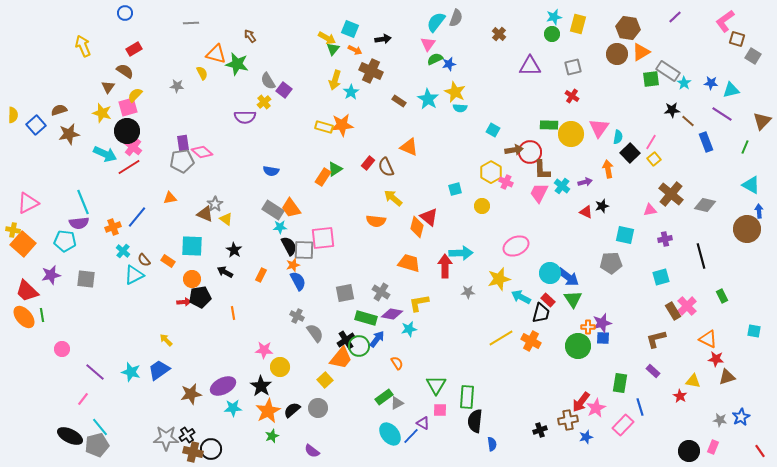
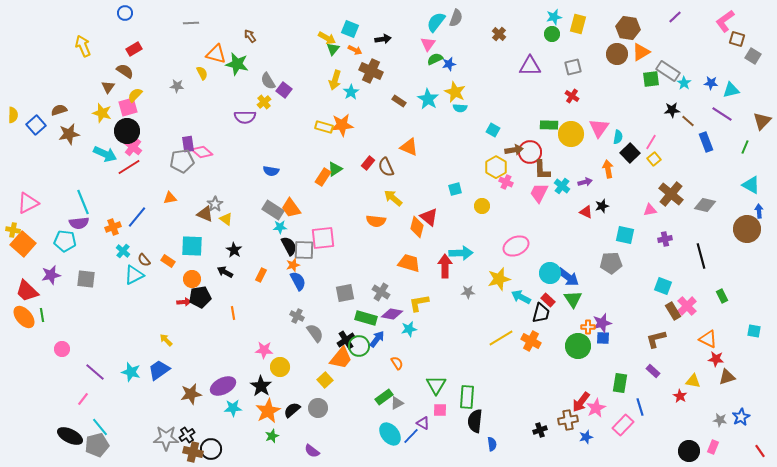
purple rectangle at (183, 143): moved 5 px right, 1 px down
yellow hexagon at (491, 172): moved 5 px right, 5 px up
cyan square at (661, 277): moved 2 px right, 9 px down; rotated 36 degrees clockwise
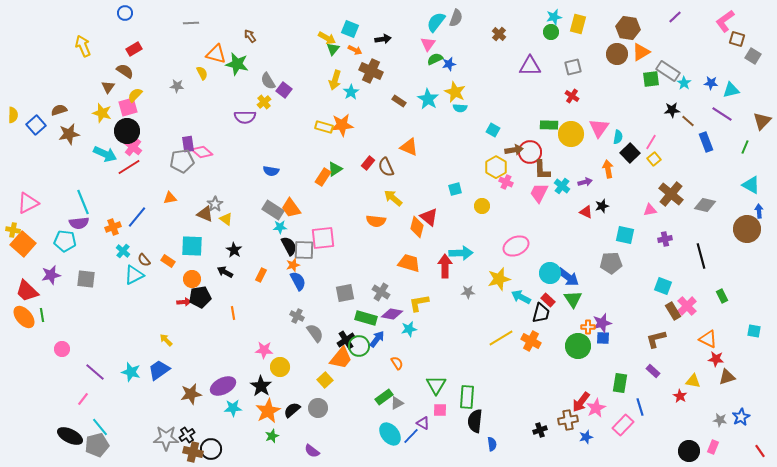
green circle at (552, 34): moved 1 px left, 2 px up
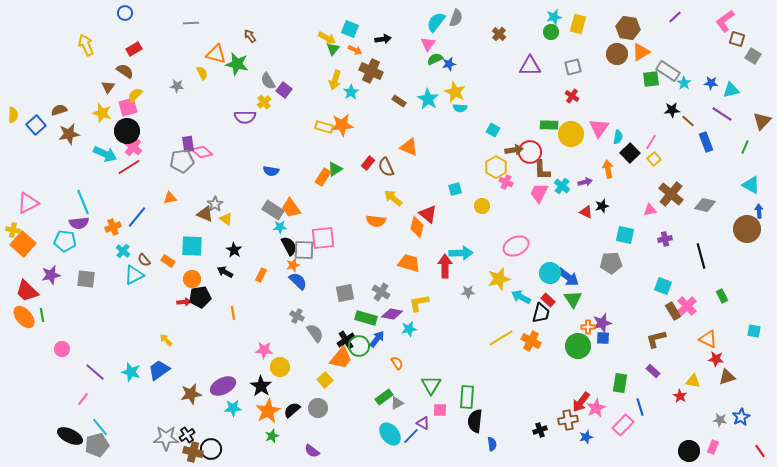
yellow arrow at (83, 46): moved 3 px right, 1 px up
red triangle at (429, 217): moved 1 px left, 3 px up
blue semicircle at (298, 281): rotated 18 degrees counterclockwise
green triangle at (436, 385): moved 5 px left
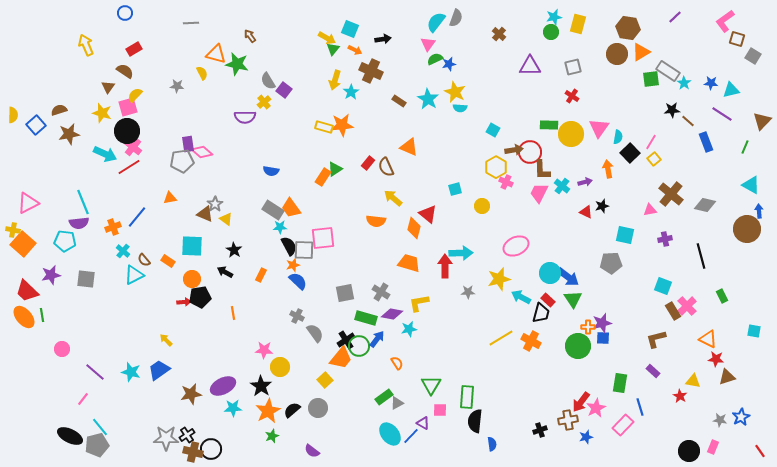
orange diamond at (417, 227): moved 3 px left, 1 px down
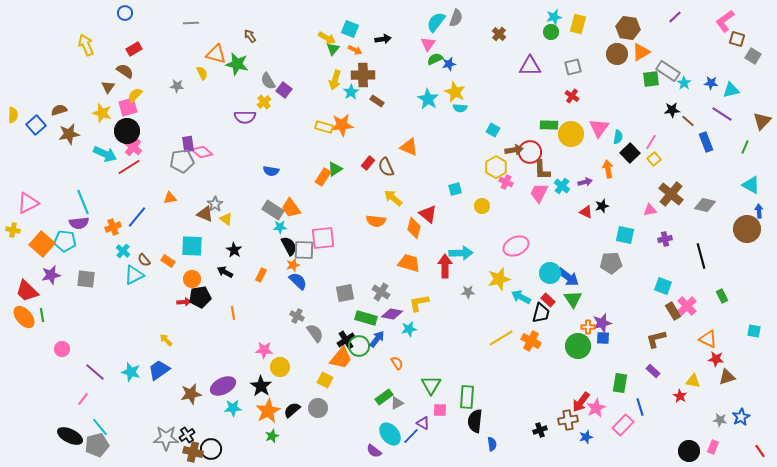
brown cross at (371, 71): moved 8 px left, 4 px down; rotated 25 degrees counterclockwise
brown rectangle at (399, 101): moved 22 px left
orange square at (23, 244): moved 19 px right
yellow square at (325, 380): rotated 21 degrees counterclockwise
purple semicircle at (312, 451): moved 62 px right
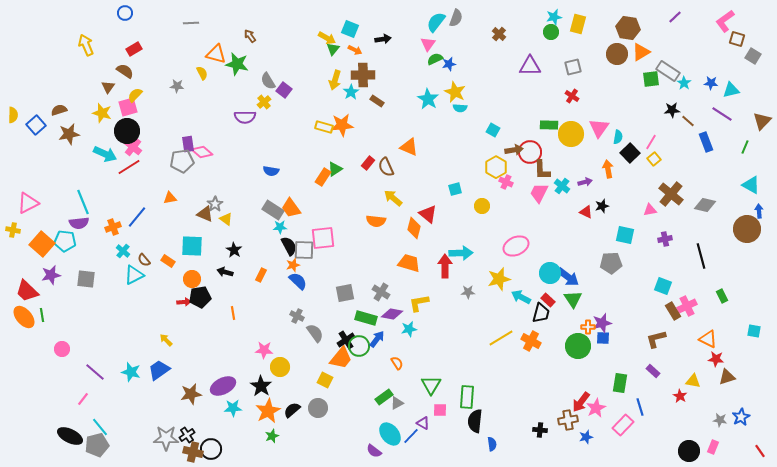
black arrow at (225, 272): rotated 14 degrees counterclockwise
pink cross at (687, 306): rotated 18 degrees clockwise
black cross at (540, 430): rotated 24 degrees clockwise
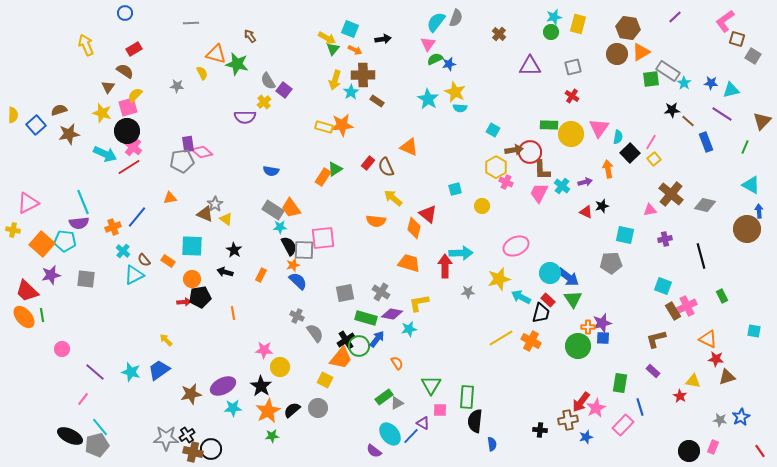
green star at (272, 436): rotated 16 degrees clockwise
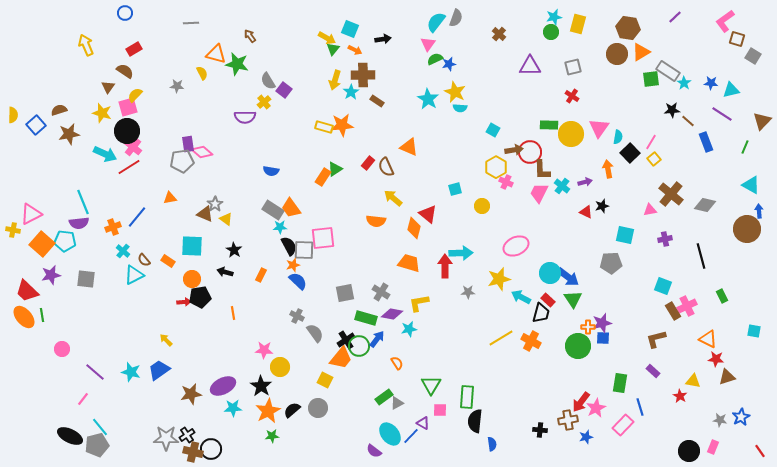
pink triangle at (28, 203): moved 3 px right, 11 px down
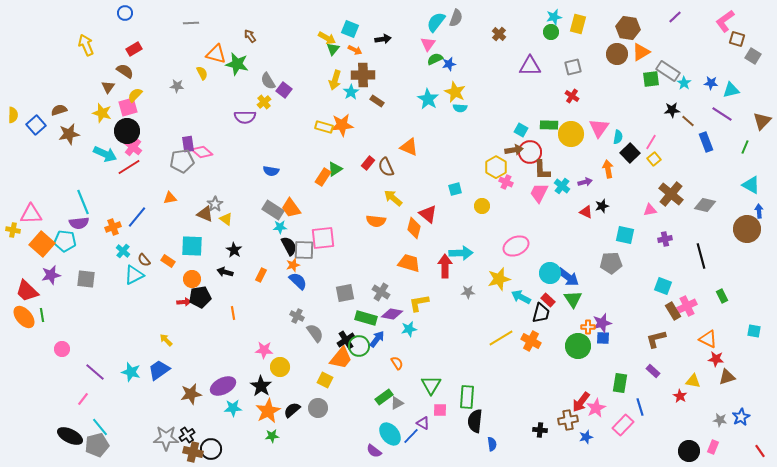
cyan square at (493, 130): moved 28 px right
pink triangle at (31, 214): rotated 25 degrees clockwise
